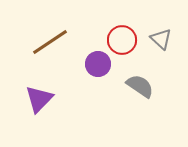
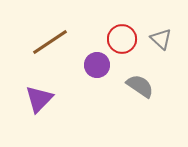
red circle: moved 1 px up
purple circle: moved 1 px left, 1 px down
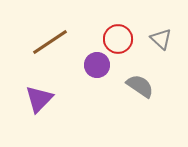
red circle: moved 4 px left
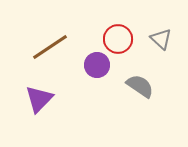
brown line: moved 5 px down
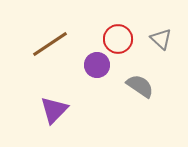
brown line: moved 3 px up
purple triangle: moved 15 px right, 11 px down
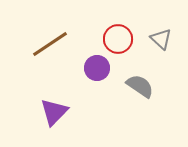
purple circle: moved 3 px down
purple triangle: moved 2 px down
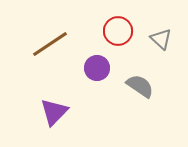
red circle: moved 8 px up
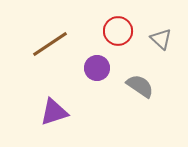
purple triangle: rotated 28 degrees clockwise
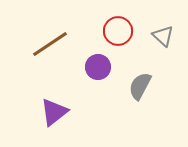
gray triangle: moved 2 px right, 3 px up
purple circle: moved 1 px right, 1 px up
gray semicircle: rotated 96 degrees counterclockwise
purple triangle: rotated 20 degrees counterclockwise
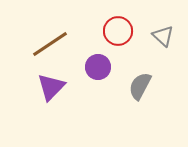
purple triangle: moved 3 px left, 25 px up; rotated 8 degrees counterclockwise
